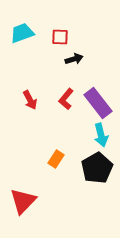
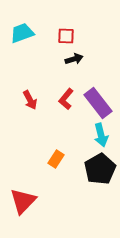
red square: moved 6 px right, 1 px up
black pentagon: moved 3 px right, 1 px down
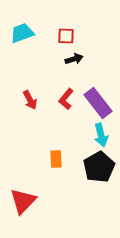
orange rectangle: rotated 36 degrees counterclockwise
black pentagon: moved 1 px left, 2 px up
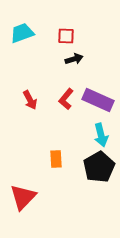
purple rectangle: moved 3 px up; rotated 28 degrees counterclockwise
red triangle: moved 4 px up
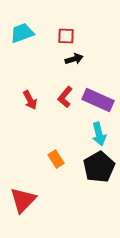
red L-shape: moved 1 px left, 2 px up
cyan arrow: moved 2 px left, 1 px up
orange rectangle: rotated 30 degrees counterclockwise
red triangle: moved 3 px down
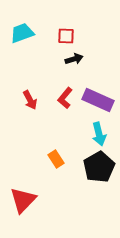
red L-shape: moved 1 px down
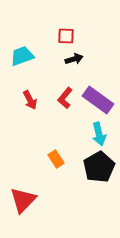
cyan trapezoid: moved 23 px down
purple rectangle: rotated 12 degrees clockwise
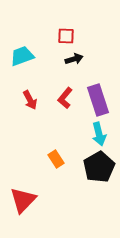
purple rectangle: rotated 36 degrees clockwise
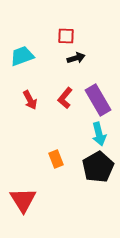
black arrow: moved 2 px right, 1 px up
purple rectangle: rotated 12 degrees counterclockwise
orange rectangle: rotated 12 degrees clockwise
black pentagon: moved 1 px left
red triangle: rotated 16 degrees counterclockwise
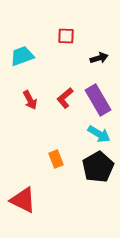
black arrow: moved 23 px right
red L-shape: rotated 10 degrees clockwise
cyan arrow: rotated 45 degrees counterclockwise
red triangle: rotated 32 degrees counterclockwise
